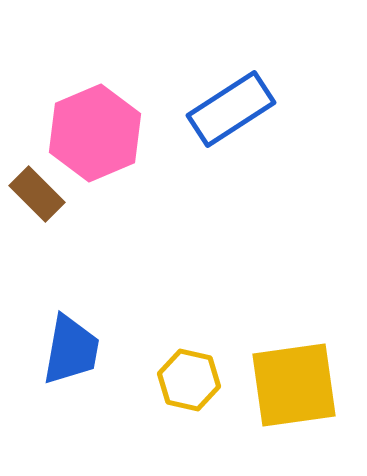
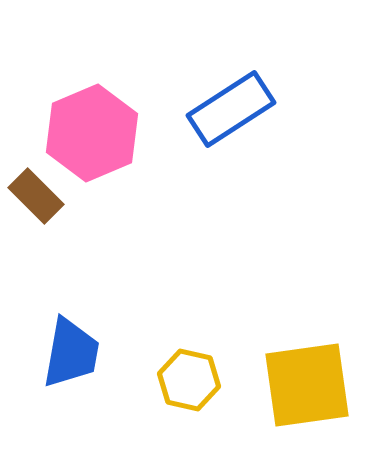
pink hexagon: moved 3 px left
brown rectangle: moved 1 px left, 2 px down
blue trapezoid: moved 3 px down
yellow square: moved 13 px right
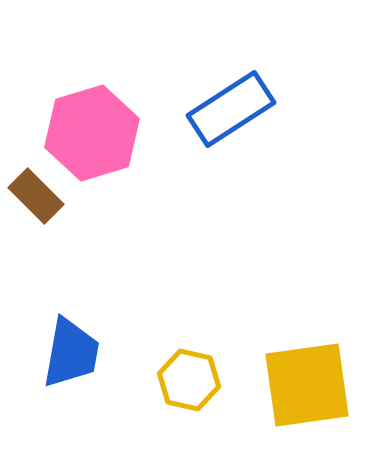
pink hexagon: rotated 6 degrees clockwise
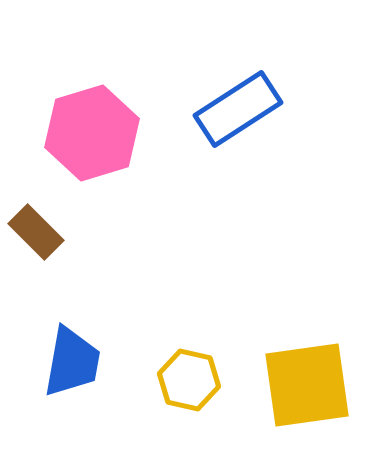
blue rectangle: moved 7 px right
brown rectangle: moved 36 px down
blue trapezoid: moved 1 px right, 9 px down
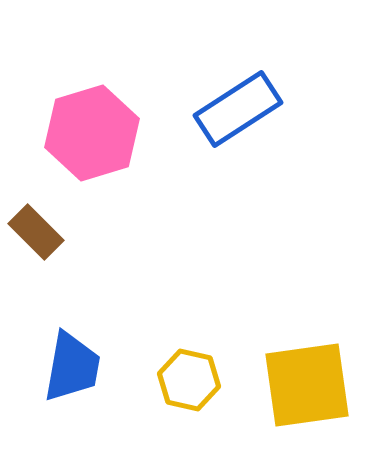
blue trapezoid: moved 5 px down
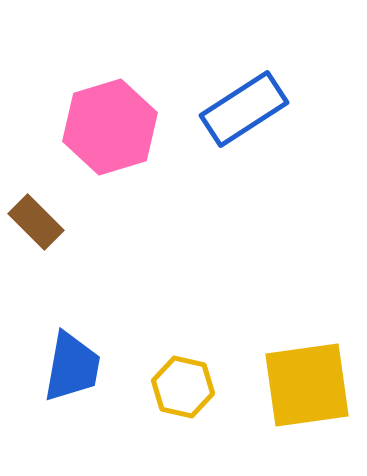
blue rectangle: moved 6 px right
pink hexagon: moved 18 px right, 6 px up
brown rectangle: moved 10 px up
yellow hexagon: moved 6 px left, 7 px down
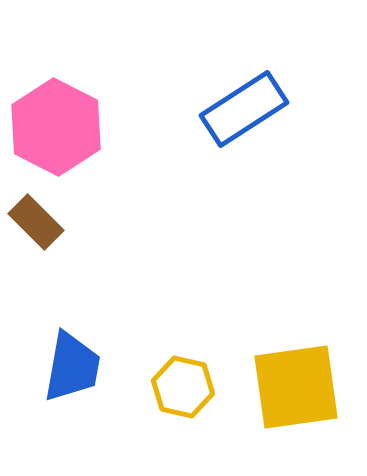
pink hexagon: moved 54 px left; rotated 16 degrees counterclockwise
yellow square: moved 11 px left, 2 px down
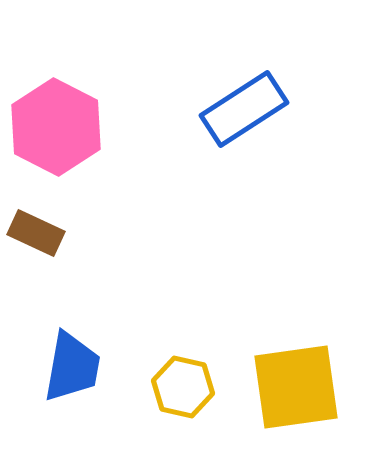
brown rectangle: moved 11 px down; rotated 20 degrees counterclockwise
